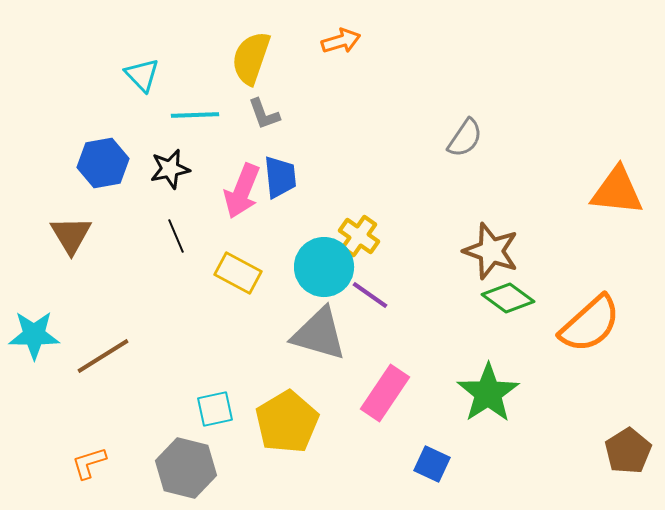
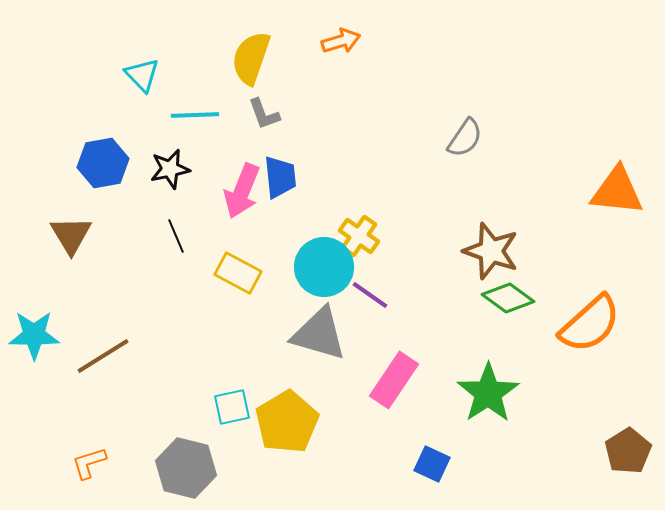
pink rectangle: moved 9 px right, 13 px up
cyan square: moved 17 px right, 2 px up
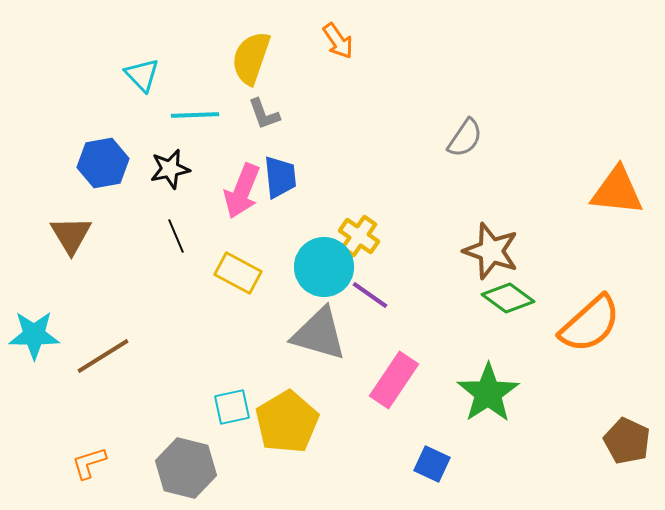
orange arrow: moved 3 px left; rotated 72 degrees clockwise
brown pentagon: moved 1 px left, 10 px up; rotated 15 degrees counterclockwise
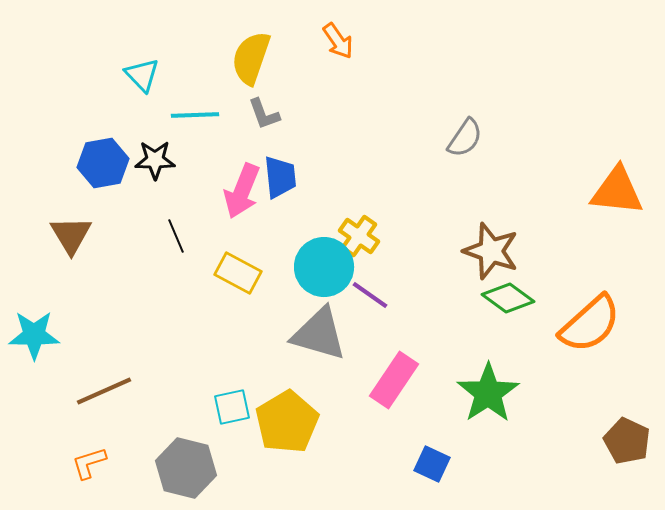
black star: moved 15 px left, 9 px up; rotated 12 degrees clockwise
brown line: moved 1 px right, 35 px down; rotated 8 degrees clockwise
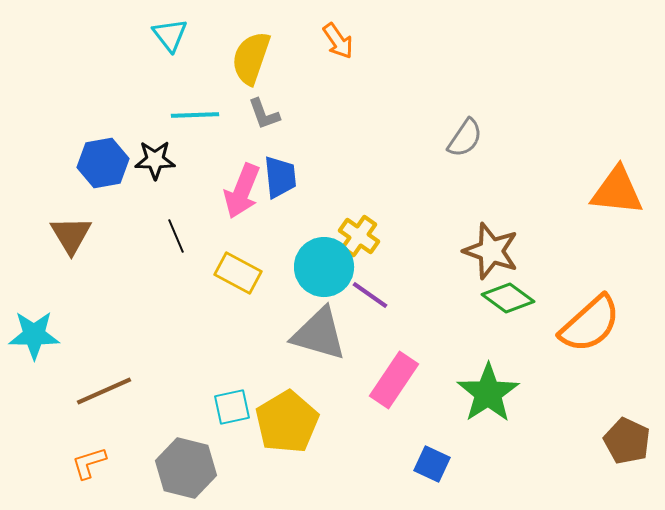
cyan triangle: moved 28 px right, 40 px up; rotated 6 degrees clockwise
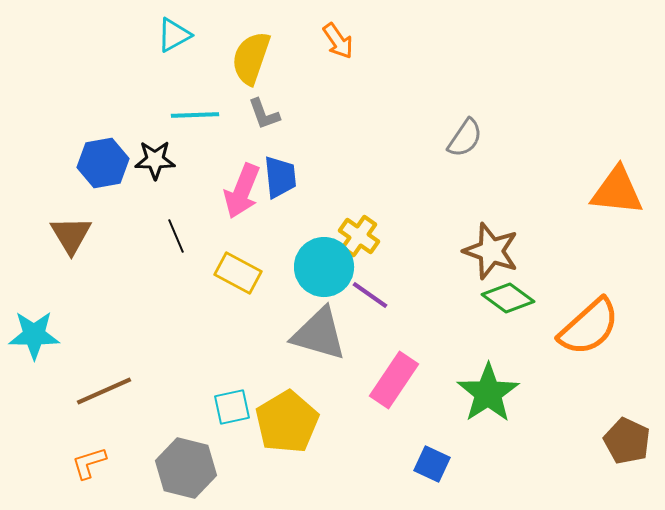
cyan triangle: moved 4 px right; rotated 39 degrees clockwise
orange semicircle: moved 1 px left, 3 px down
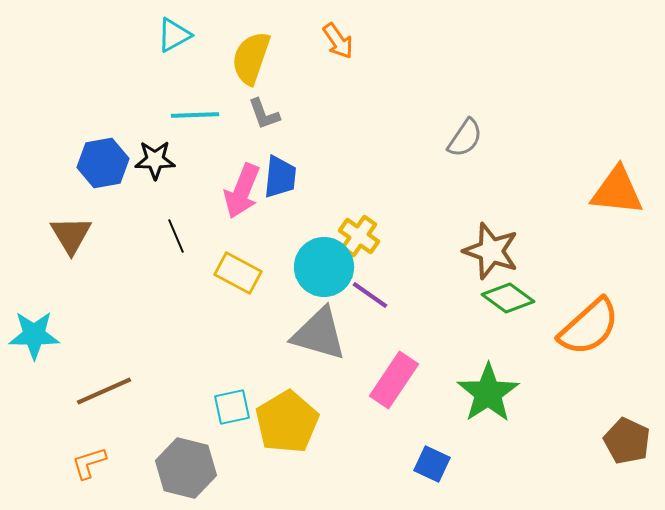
blue trapezoid: rotated 12 degrees clockwise
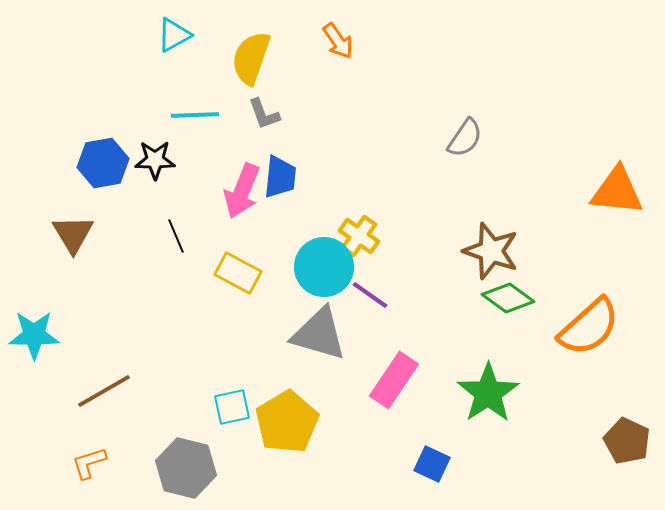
brown triangle: moved 2 px right, 1 px up
brown line: rotated 6 degrees counterclockwise
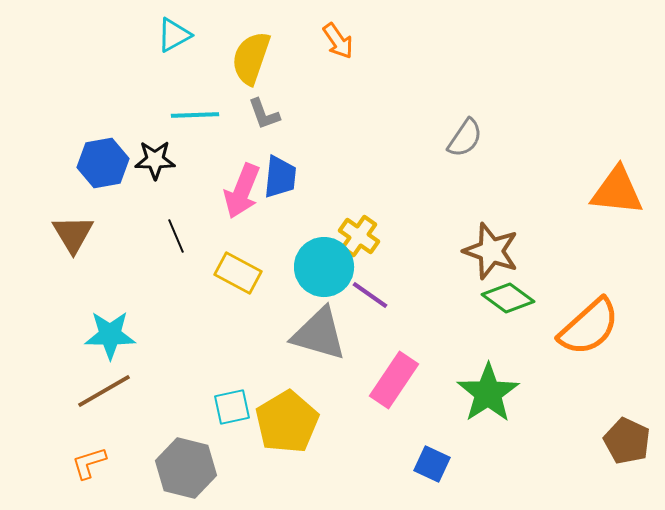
cyan star: moved 76 px right
